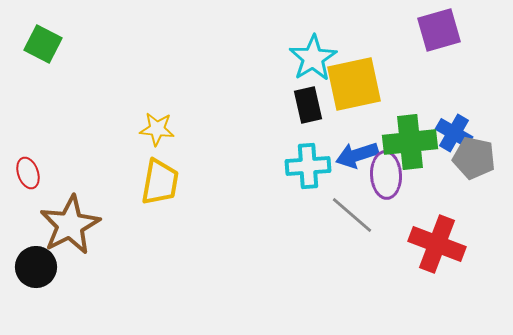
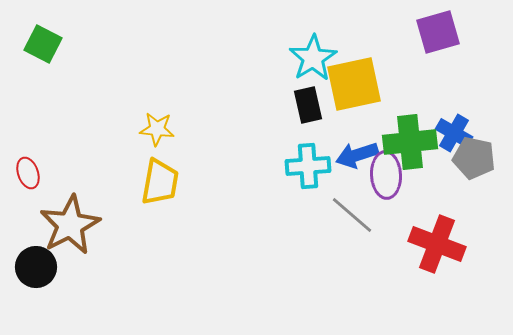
purple square: moved 1 px left, 2 px down
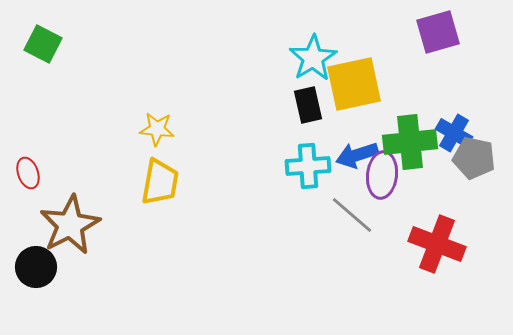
purple ellipse: moved 4 px left; rotated 9 degrees clockwise
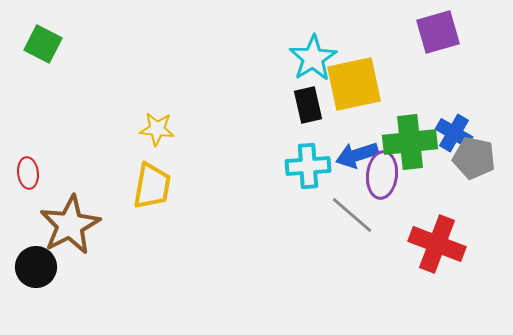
red ellipse: rotated 12 degrees clockwise
yellow trapezoid: moved 8 px left, 4 px down
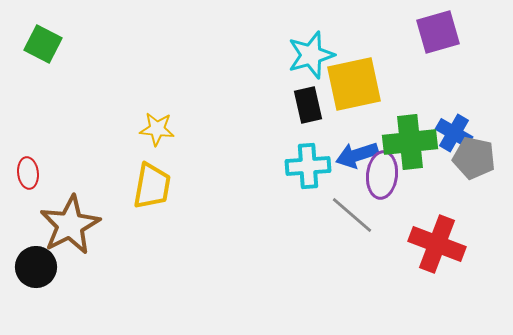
cyan star: moved 2 px left, 3 px up; rotated 15 degrees clockwise
